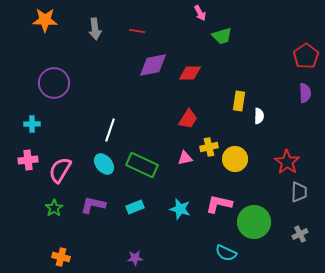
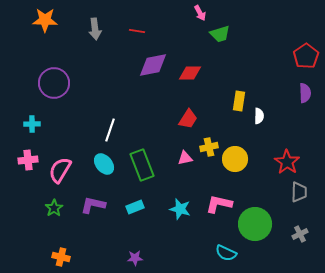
green trapezoid: moved 2 px left, 2 px up
green rectangle: rotated 44 degrees clockwise
green circle: moved 1 px right, 2 px down
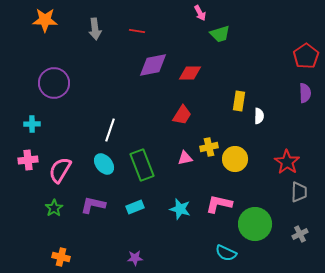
red trapezoid: moved 6 px left, 4 px up
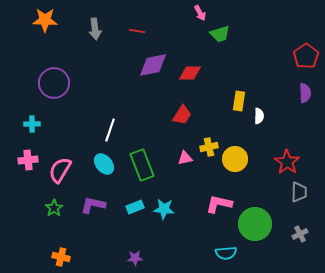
cyan star: moved 16 px left; rotated 10 degrees counterclockwise
cyan semicircle: rotated 30 degrees counterclockwise
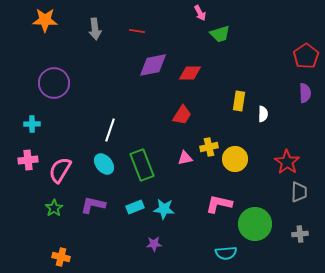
white semicircle: moved 4 px right, 2 px up
gray cross: rotated 21 degrees clockwise
purple star: moved 19 px right, 14 px up
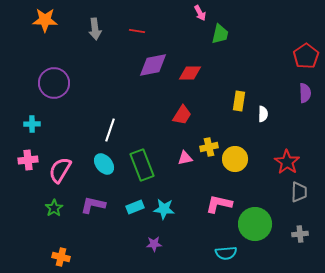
green trapezoid: rotated 60 degrees counterclockwise
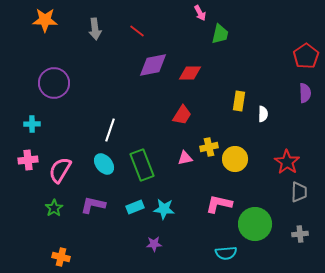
red line: rotated 28 degrees clockwise
